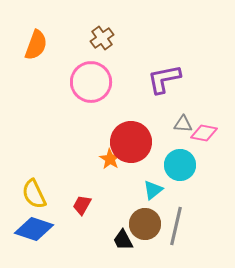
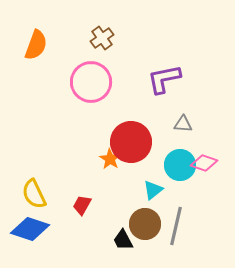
pink diamond: moved 30 px down; rotated 8 degrees clockwise
blue diamond: moved 4 px left
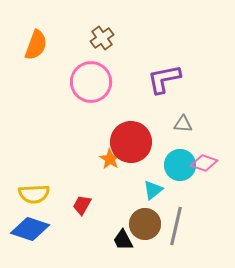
yellow semicircle: rotated 68 degrees counterclockwise
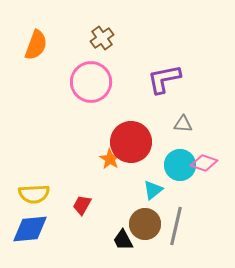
blue diamond: rotated 24 degrees counterclockwise
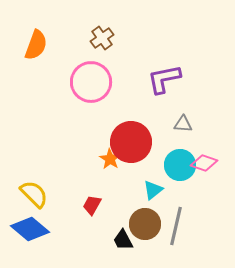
yellow semicircle: rotated 132 degrees counterclockwise
red trapezoid: moved 10 px right
blue diamond: rotated 45 degrees clockwise
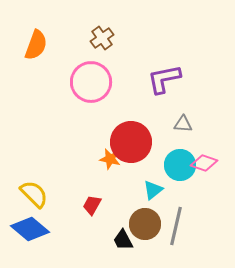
orange star: rotated 20 degrees counterclockwise
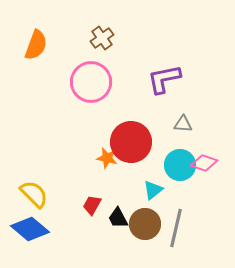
orange star: moved 3 px left, 1 px up
gray line: moved 2 px down
black trapezoid: moved 5 px left, 22 px up
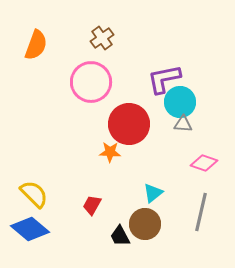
red circle: moved 2 px left, 18 px up
orange star: moved 3 px right, 6 px up; rotated 10 degrees counterclockwise
cyan circle: moved 63 px up
cyan triangle: moved 3 px down
black trapezoid: moved 2 px right, 18 px down
gray line: moved 25 px right, 16 px up
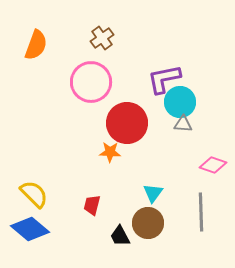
red circle: moved 2 px left, 1 px up
pink diamond: moved 9 px right, 2 px down
cyan triangle: rotated 15 degrees counterclockwise
red trapezoid: rotated 15 degrees counterclockwise
gray line: rotated 15 degrees counterclockwise
brown circle: moved 3 px right, 1 px up
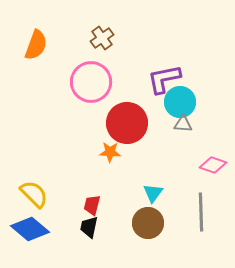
black trapezoid: moved 31 px left, 9 px up; rotated 40 degrees clockwise
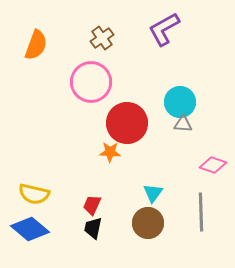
purple L-shape: moved 50 px up; rotated 18 degrees counterclockwise
yellow semicircle: rotated 148 degrees clockwise
red trapezoid: rotated 10 degrees clockwise
black trapezoid: moved 4 px right, 1 px down
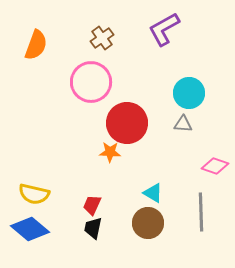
cyan circle: moved 9 px right, 9 px up
pink diamond: moved 2 px right, 1 px down
cyan triangle: rotated 35 degrees counterclockwise
